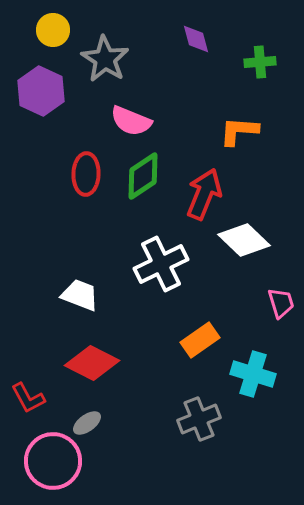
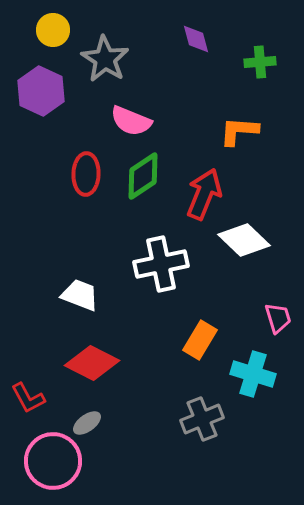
white cross: rotated 14 degrees clockwise
pink trapezoid: moved 3 px left, 15 px down
orange rectangle: rotated 24 degrees counterclockwise
gray cross: moved 3 px right
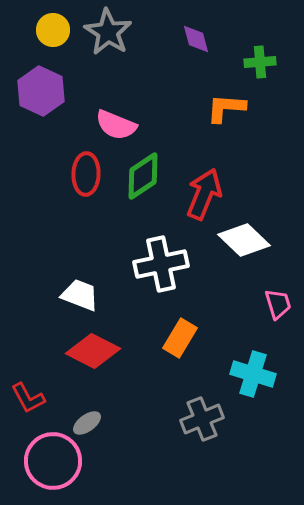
gray star: moved 3 px right, 27 px up
pink semicircle: moved 15 px left, 4 px down
orange L-shape: moved 13 px left, 23 px up
pink trapezoid: moved 14 px up
orange rectangle: moved 20 px left, 2 px up
red diamond: moved 1 px right, 12 px up
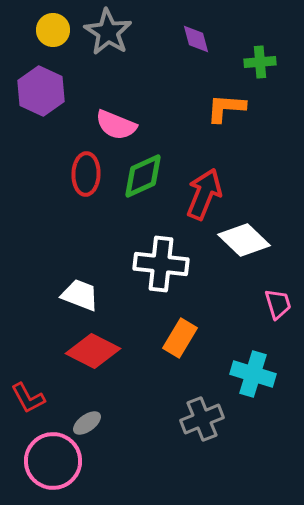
green diamond: rotated 9 degrees clockwise
white cross: rotated 18 degrees clockwise
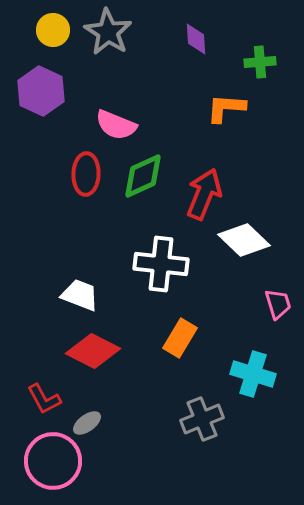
purple diamond: rotated 12 degrees clockwise
red L-shape: moved 16 px right, 1 px down
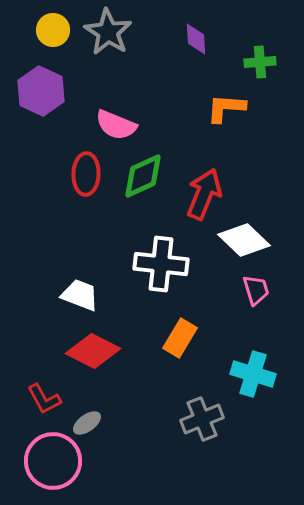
pink trapezoid: moved 22 px left, 14 px up
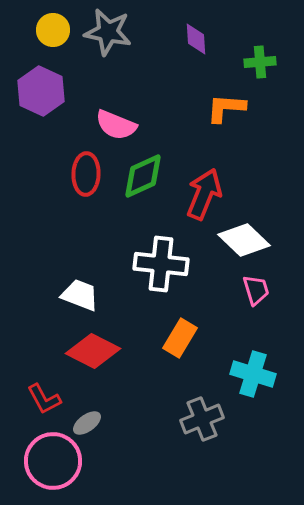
gray star: rotated 21 degrees counterclockwise
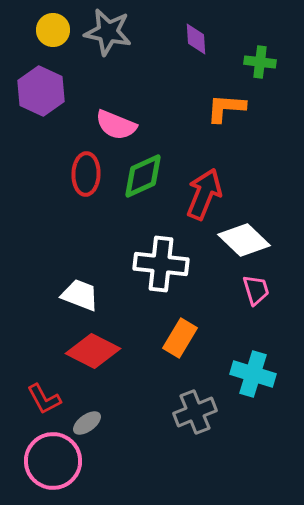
green cross: rotated 12 degrees clockwise
gray cross: moved 7 px left, 7 px up
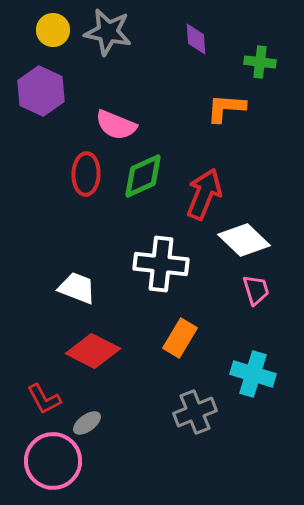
white trapezoid: moved 3 px left, 7 px up
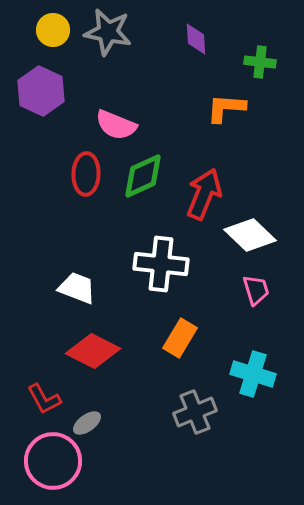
white diamond: moved 6 px right, 5 px up
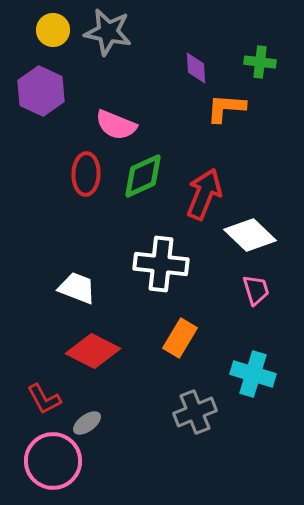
purple diamond: moved 29 px down
